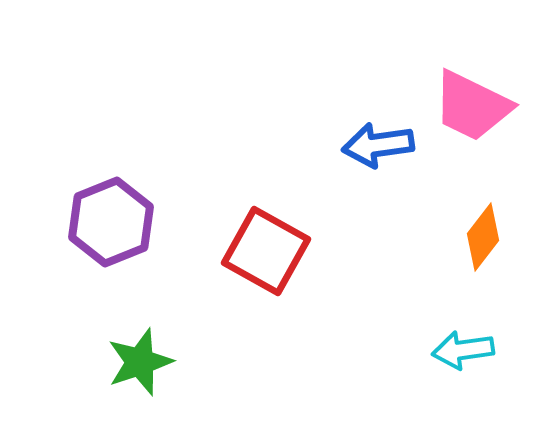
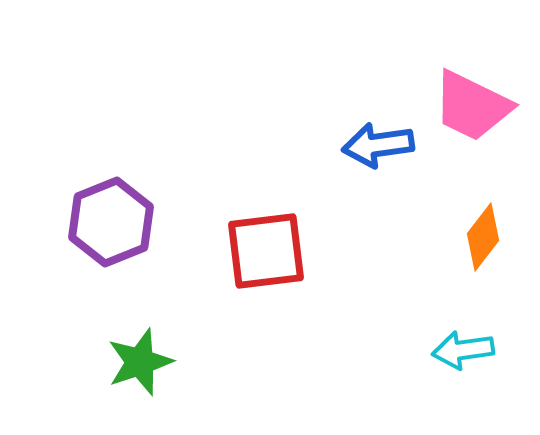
red square: rotated 36 degrees counterclockwise
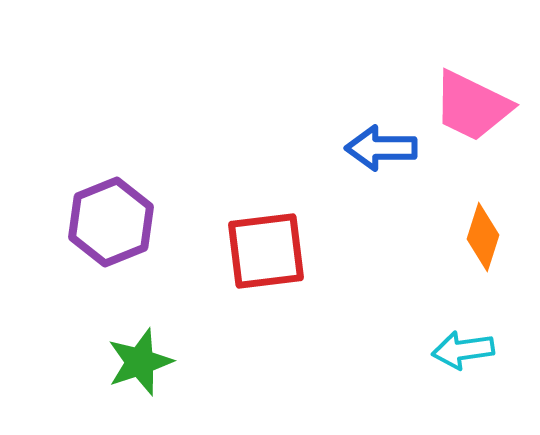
blue arrow: moved 3 px right, 3 px down; rotated 8 degrees clockwise
orange diamond: rotated 20 degrees counterclockwise
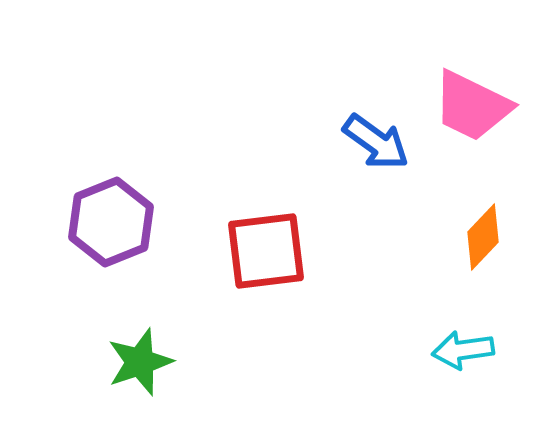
blue arrow: moved 5 px left, 6 px up; rotated 144 degrees counterclockwise
orange diamond: rotated 26 degrees clockwise
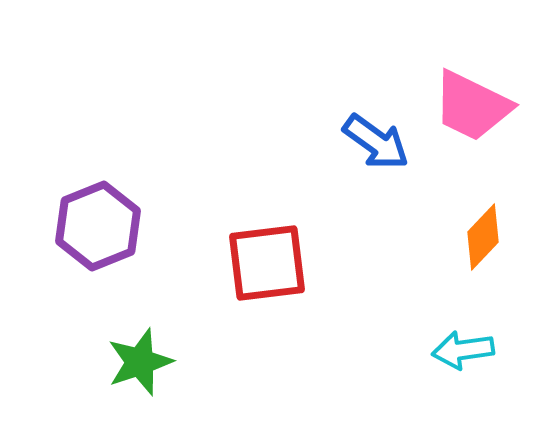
purple hexagon: moved 13 px left, 4 px down
red square: moved 1 px right, 12 px down
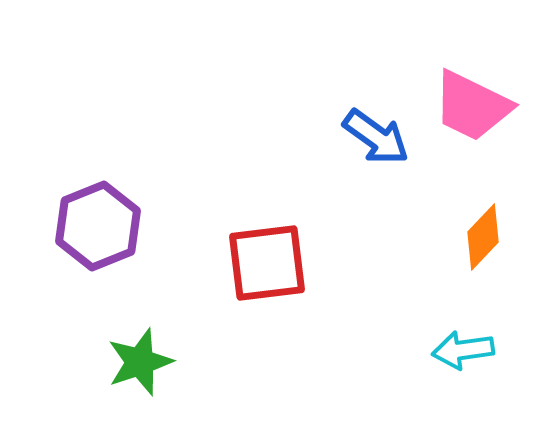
blue arrow: moved 5 px up
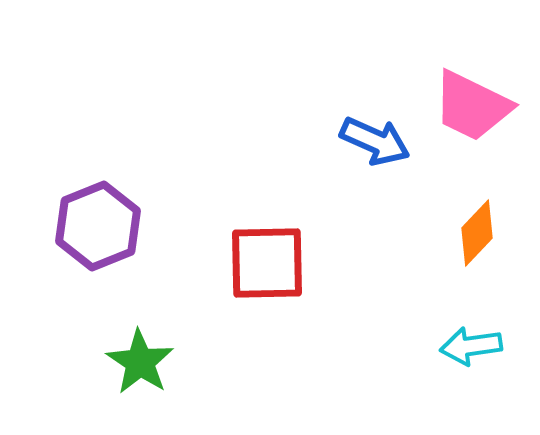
blue arrow: moved 1 px left, 4 px down; rotated 12 degrees counterclockwise
orange diamond: moved 6 px left, 4 px up
red square: rotated 6 degrees clockwise
cyan arrow: moved 8 px right, 4 px up
green star: rotated 20 degrees counterclockwise
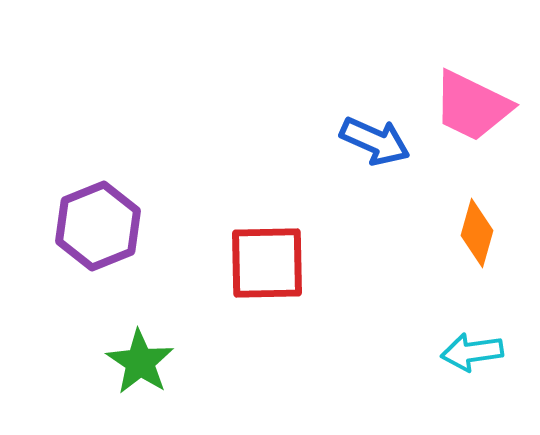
orange diamond: rotated 28 degrees counterclockwise
cyan arrow: moved 1 px right, 6 px down
